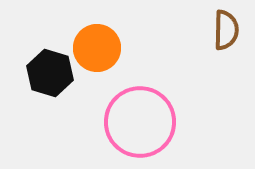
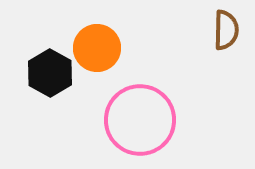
black hexagon: rotated 12 degrees clockwise
pink circle: moved 2 px up
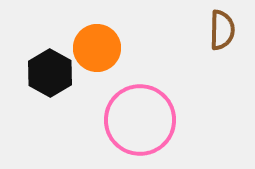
brown semicircle: moved 4 px left
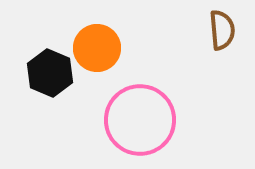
brown semicircle: rotated 6 degrees counterclockwise
black hexagon: rotated 6 degrees counterclockwise
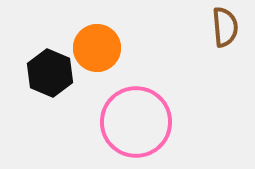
brown semicircle: moved 3 px right, 3 px up
pink circle: moved 4 px left, 2 px down
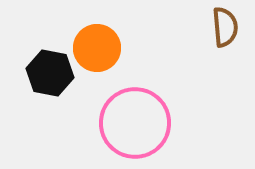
black hexagon: rotated 12 degrees counterclockwise
pink circle: moved 1 px left, 1 px down
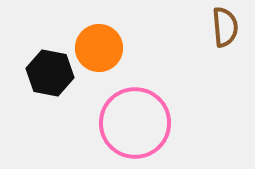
orange circle: moved 2 px right
